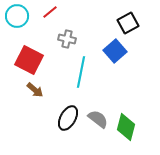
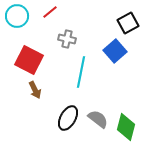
brown arrow: rotated 24 degrees clockwise
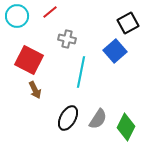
gray semicircle: rotated 85 degrees clockwise
green diamond: rotated 12 degrees clockwise
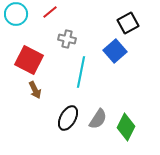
cyan circle: moved 1 px left, 2 px up
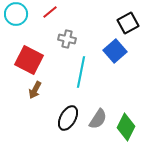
brown arrow: rotated 54 degrees clockwise
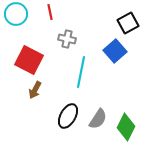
red line: rotated 63 degrees counterclockwise
black ellipse: moved 2 px up
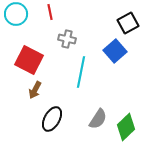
black ellipse: moved 16 px left, 3 px down
green diamond: rotated 20 degrees clockwise
